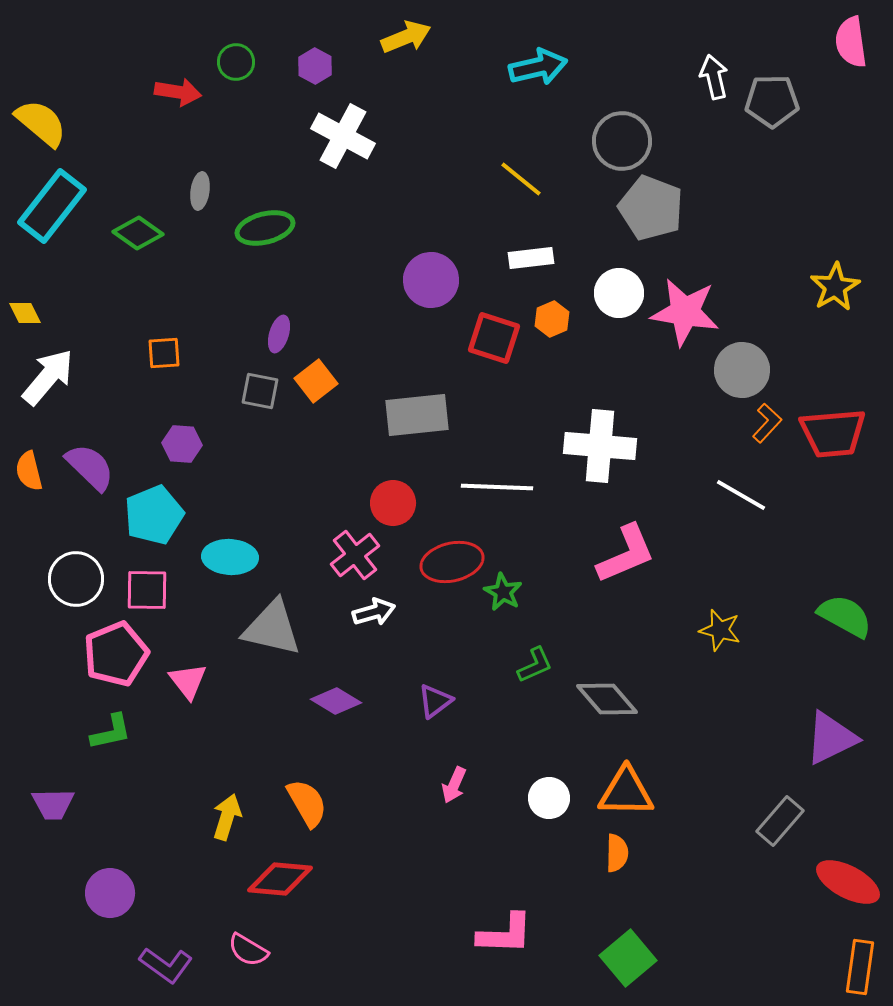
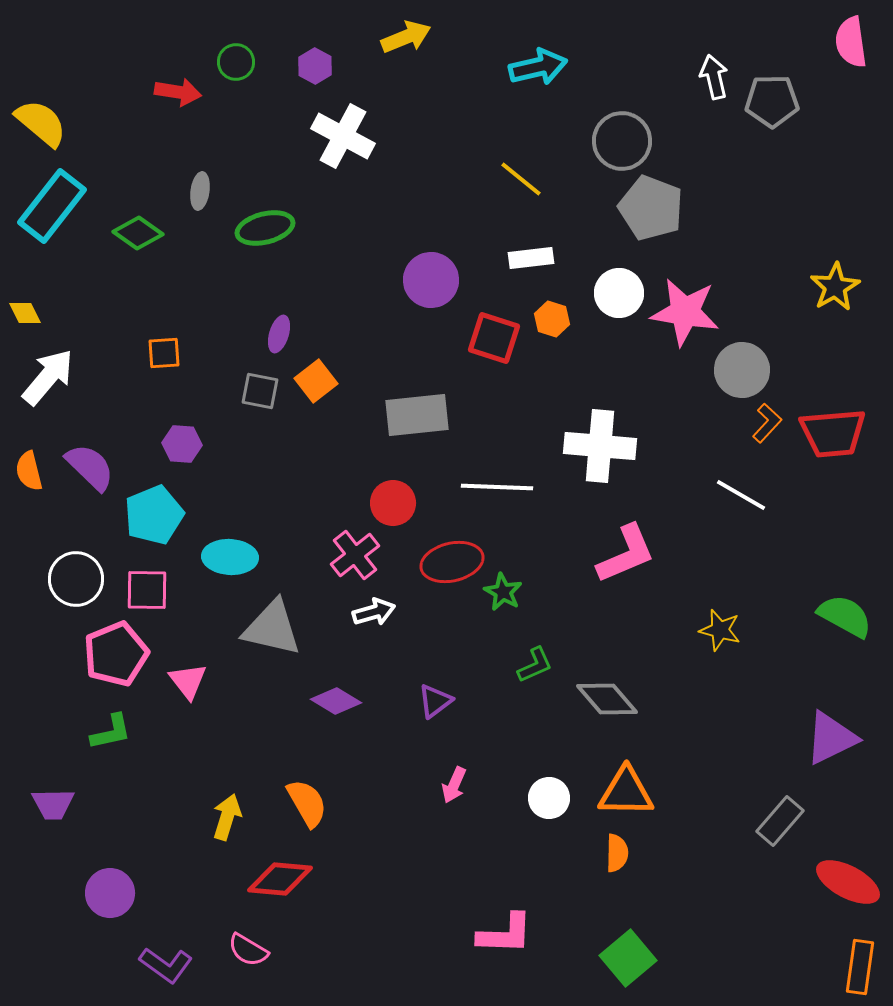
orange hexagon at (552, 319): rotated 20 degrees counterclockwise
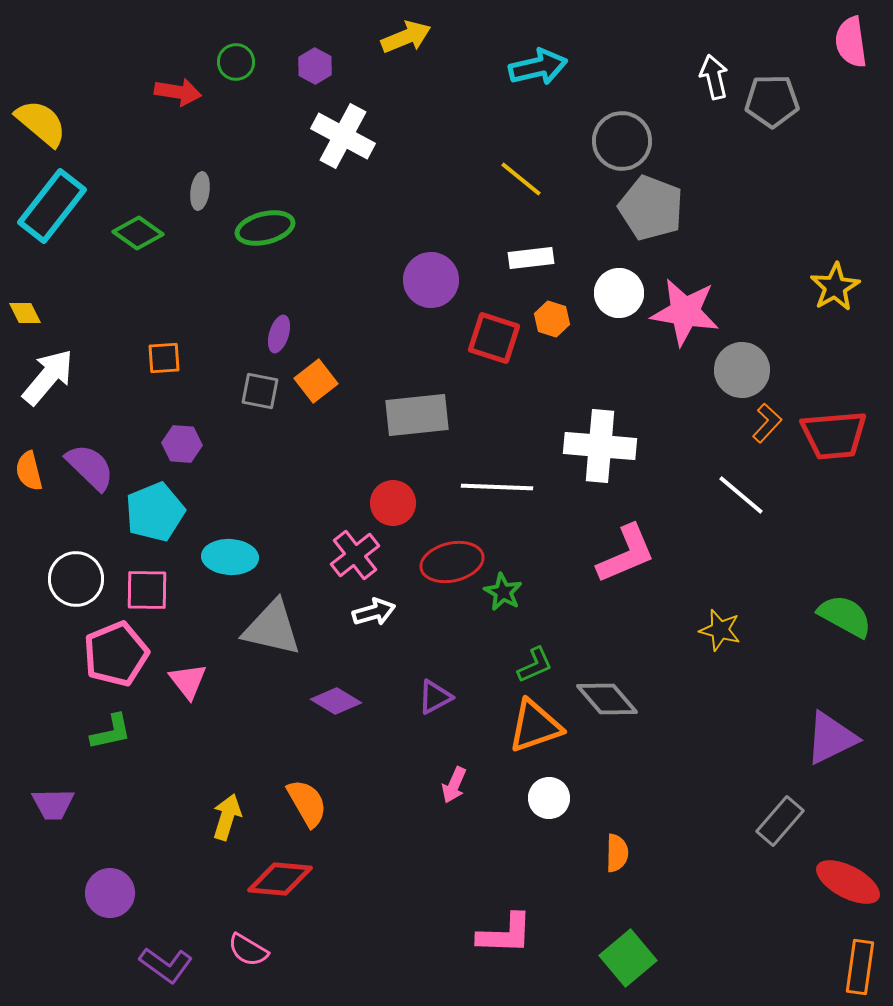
orange square at (164, 353): moved 5 px down
red trapezoid at (833, 433): moved 1 px right, 2 px down
white line at (741, 495): rotated 10 degrees clockwise
cyan pentagon at (154, 515): moved 1 px right, 3 px up
purple triangle at (435, 701): moved 4 px up; rotated 9 degrees clockwise
orange triangle at (626, 792): moved 91 px left, 66 px up; rotated 20 degrees counterclockwise
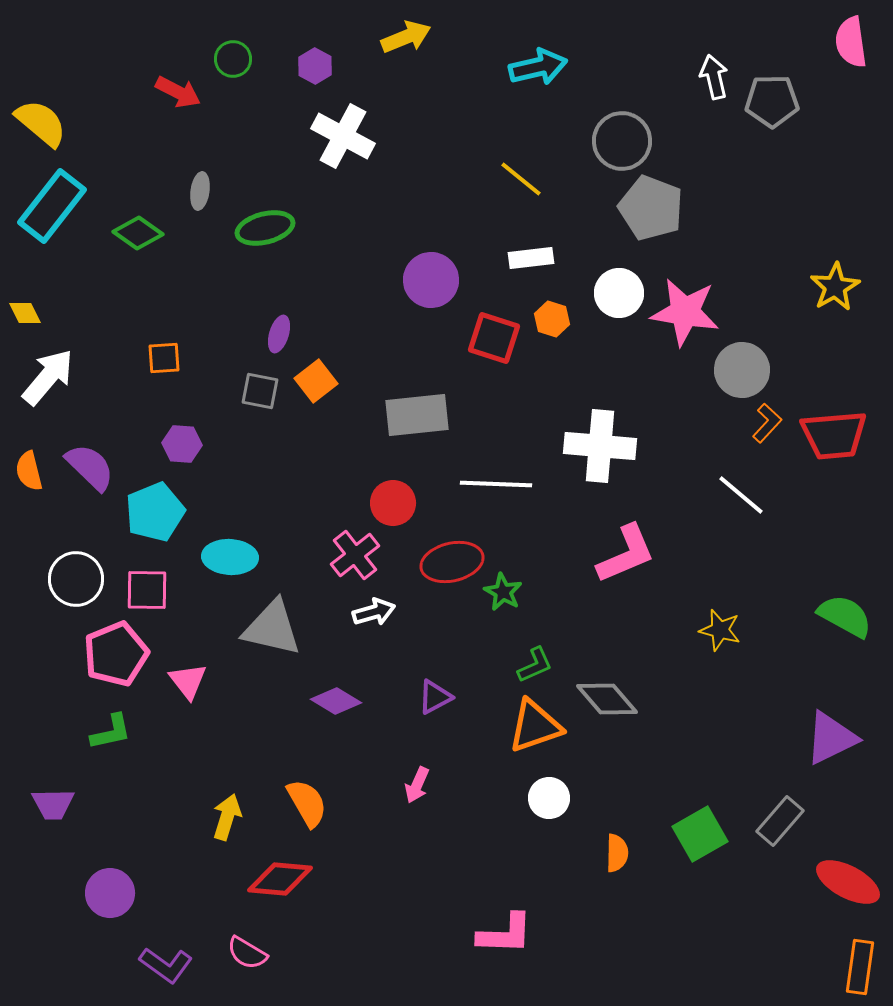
green circle at (236, 62): moved 3 px left, 3 px up
red arrow at (178, 92): rotated 18 degrees clockwise
white line at (497, 487): moved 1 px left, 3 px up
pink arrow at (454, 785): moved 37 px left
pink semicircle at (248, 950): moved 1 px left, 3 px down
green square at (628, 958): moved 72 px right, 124 px up; rotated 10 degrees clockwise
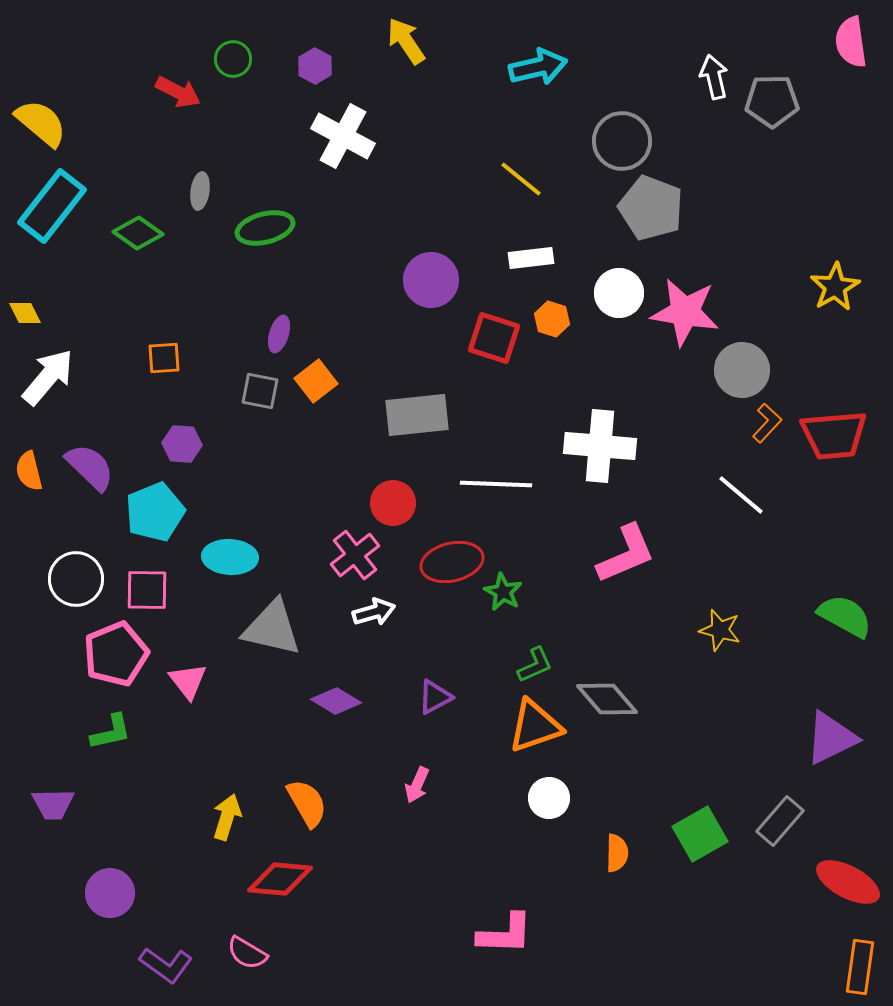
yellow arrow at (406, 37): moved 4 px down; rotated 102 degrees counterclockwise
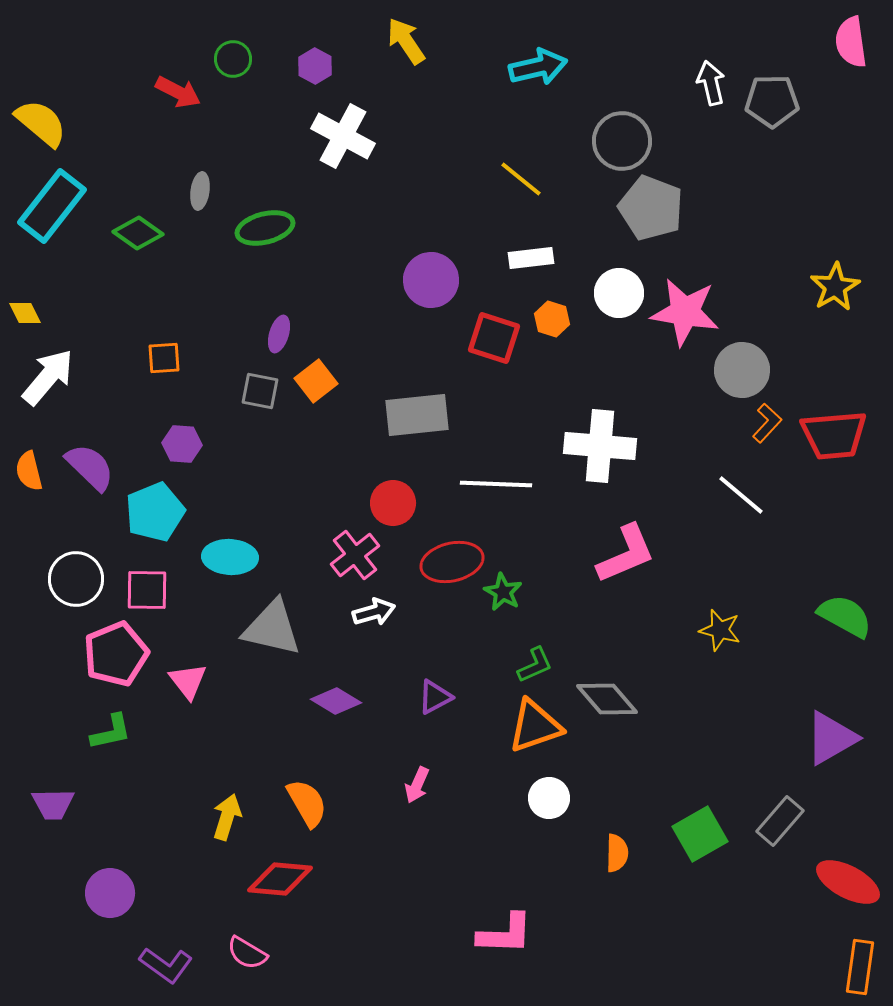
white arrow at (714, 77): moved 3 px left, 6 px down
purple triangle at (831, 738): rotated 4 degrees counterclockwise
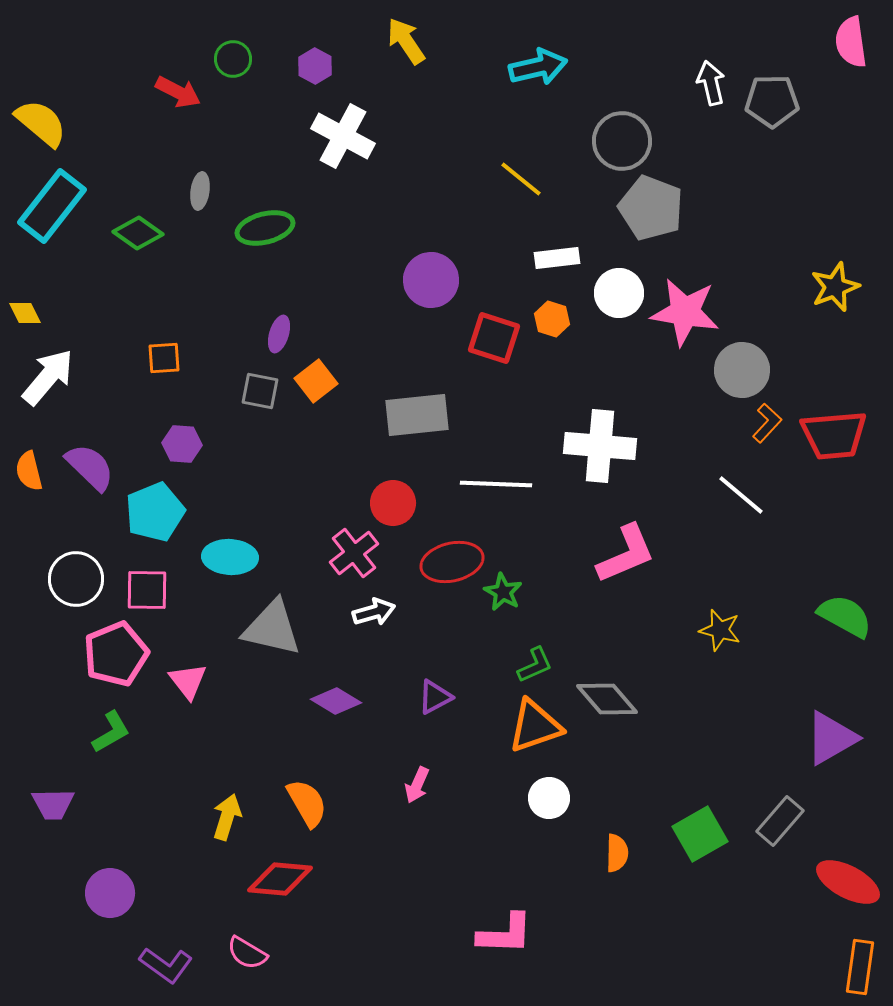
white rectangle at (531, 258): moved 26 px right
yellow star at (835, 287): rotated 9 degrees clockwise
pink cross at (355, 555): moved 1 px left, 2 px up
green L-shape at (111, 732): rotated 18 degrees counterclockwise
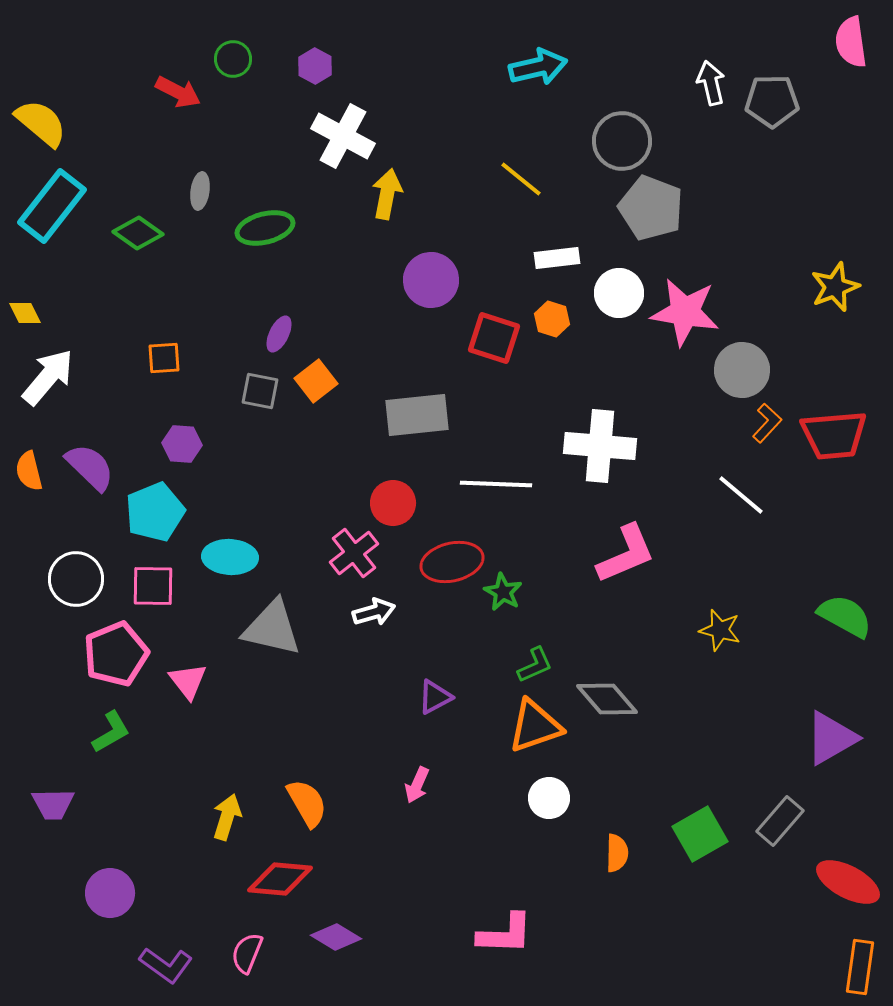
yellow arrow at (406, 41): moved 19 px left, 153 px down; rotated 45 degrees clockwise
purple ellipse at (279, 334): rotated 9 degrees clockwise
pink square at (147, 590): moved 6 px right, 4 px up
purple diamond at (336, 701): moved 236 px down
pink semicircle at (247, 953): rotated 81 degrees clockwise
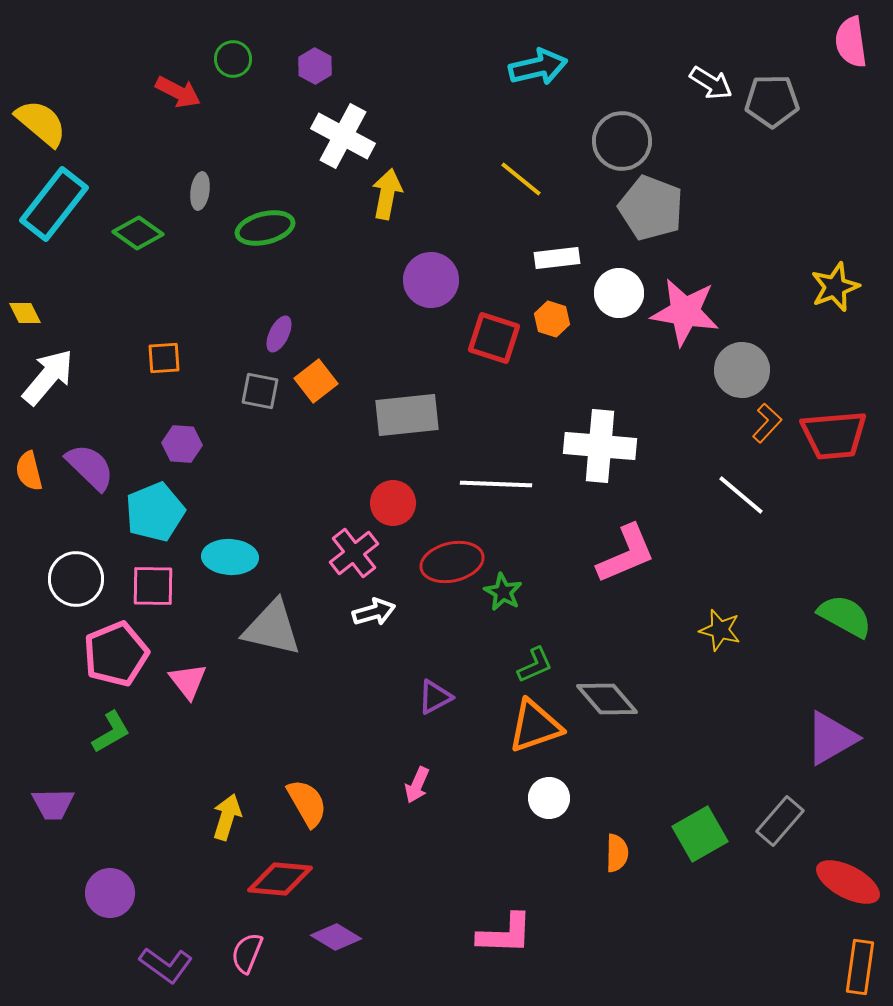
white arrow at (711, 83): rotated 135 degrees clockwise
cyan rectangle at (52, 206): moved 2 px right, 2 px up
gray rectangle at (417, 415): moved 10 px left
